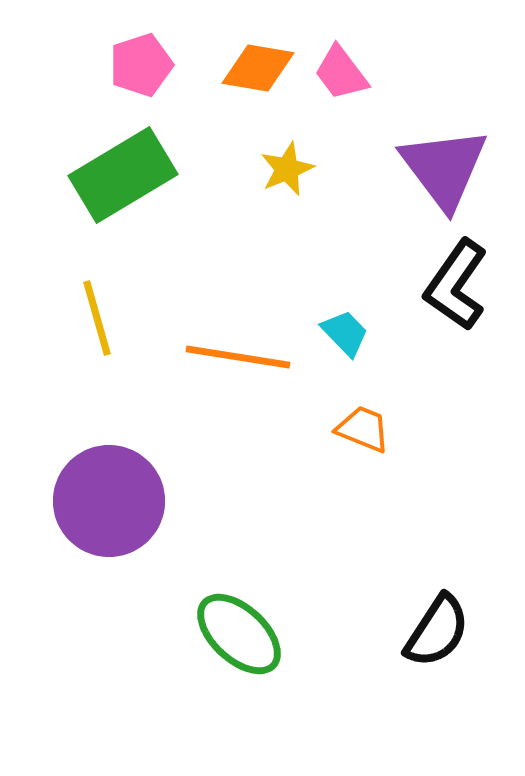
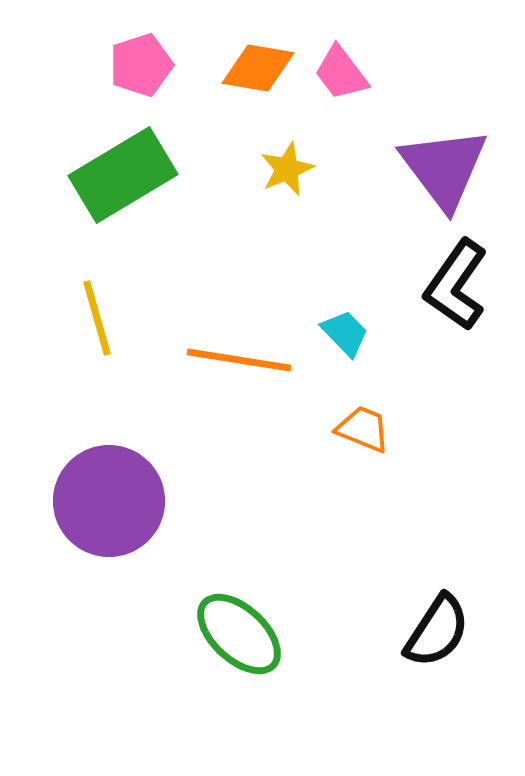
orange line: moved 1 px right, 3 px down
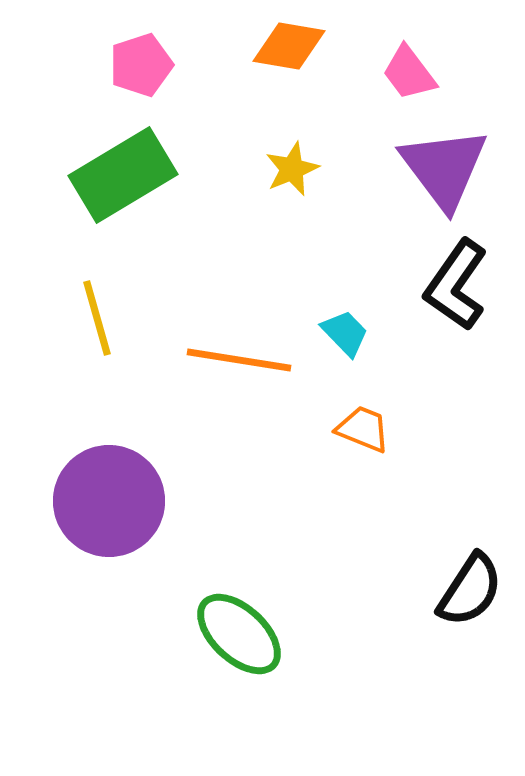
orange diamond: moved 31 px right, 22 px up
pink trapezoid: moved 68 px right
yellow star: moved 5 px right
black semicircle: moved 33 px right, 41 px up
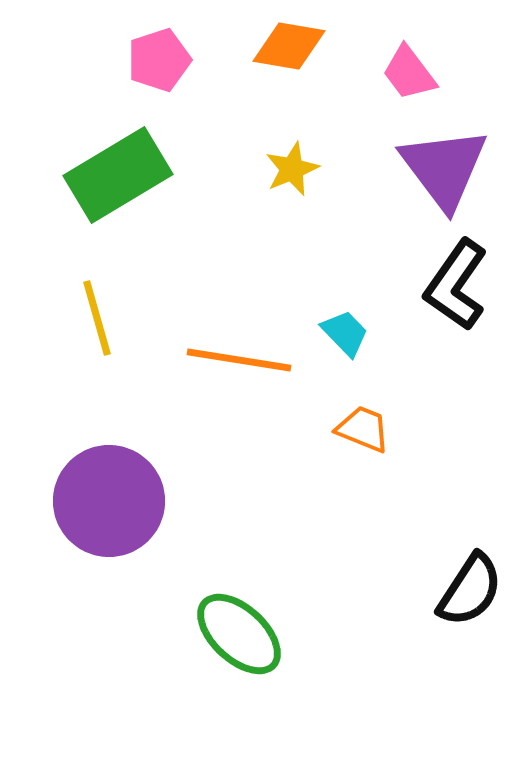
pink pentagon: moved 18 px right, 5 px up
green rectangle: moved 5 px left
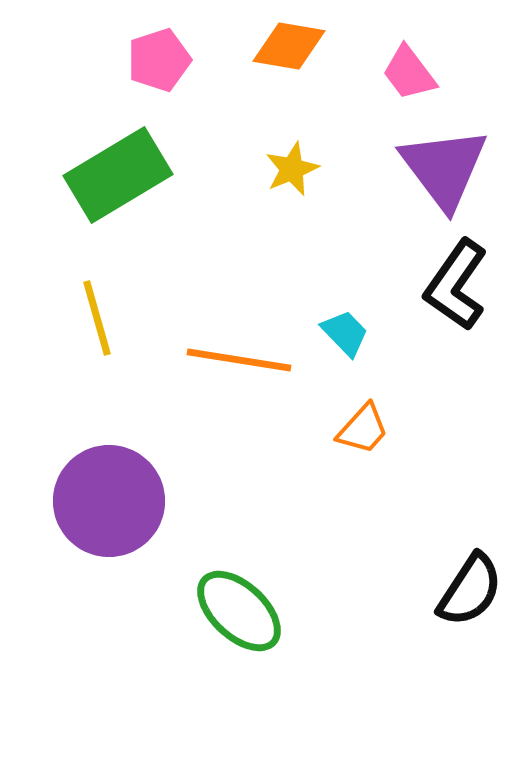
orange trapezoid: rotated 110 degrees clockwise
green ellipse: moved 23 px up
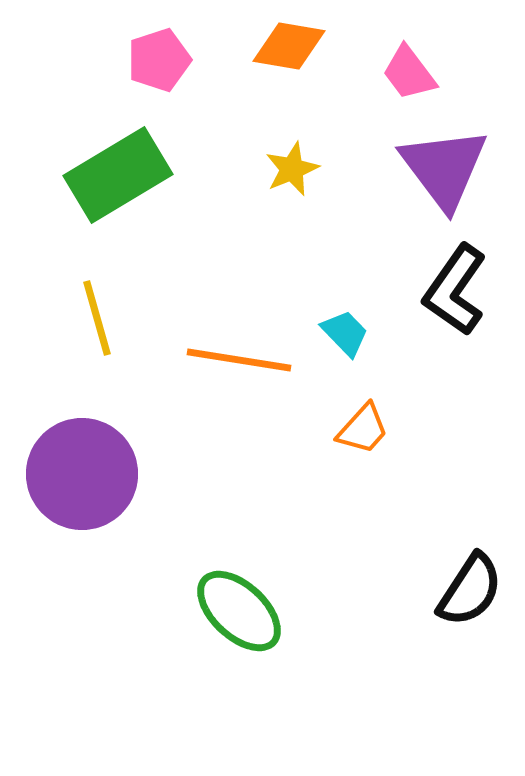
black L-shape: moved 1 px left, 5 px down
purple circle: moved 27 px left, 27 px up
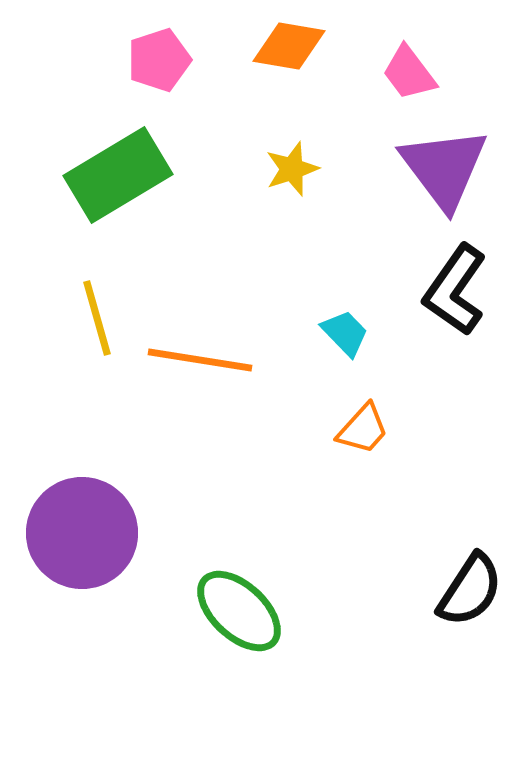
yellow star: rotated 4 degrees clockwise
orange line: moved 39 px left
purple circle: moved 59 px down
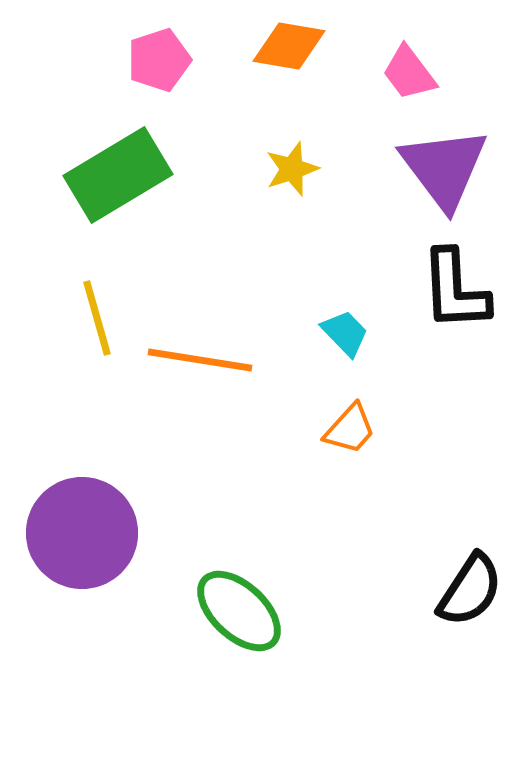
black L-shape: rotated 38 degrees counterclockwise
orange trapezoid: moved 13 px left
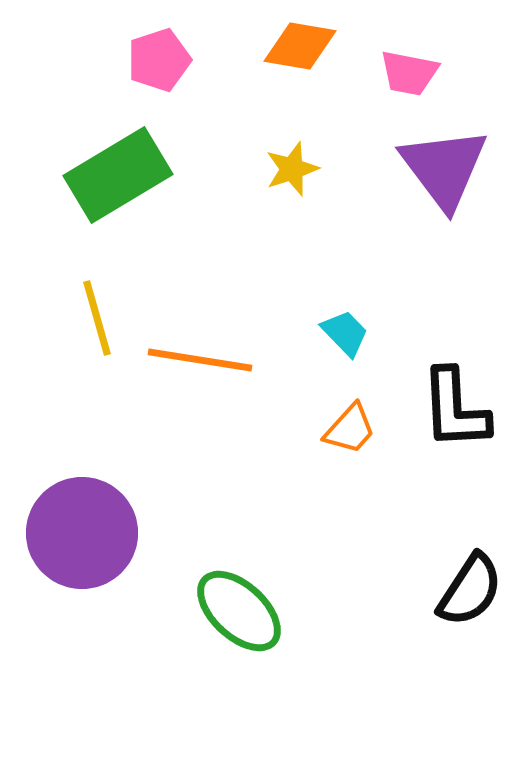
orange diamond: moved 11 px right
pink trapezoid: rotated 42 degrees counterclockwise
black L-shape: moved 119 px down
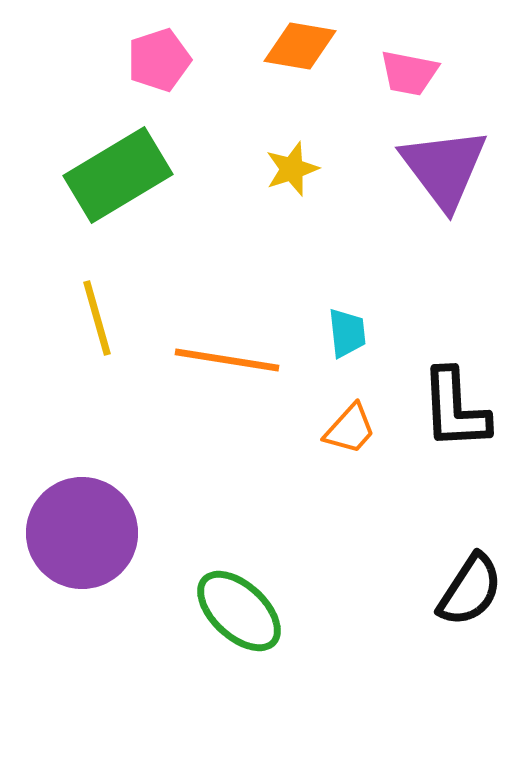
cyan trapezoid: moved 2 px right; rotated 38 degrees clockwise
orange line: moved 27 px right
